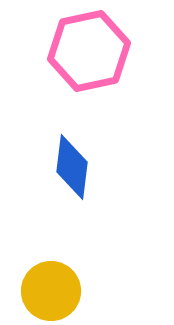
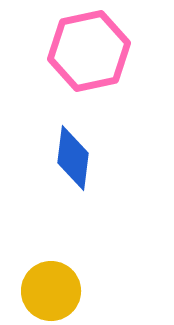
blue diamond: moved 1 px right, 9 px up
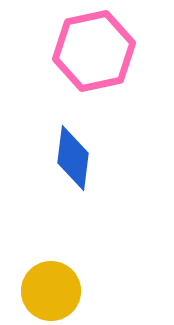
pink hexagon: moved 5 px right
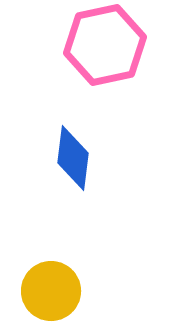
pink hexagon: moved 11 px right, 6 px up
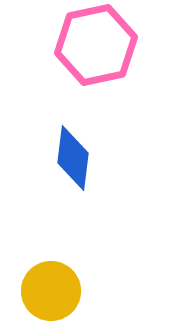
pink hexagon: moved 9 px left
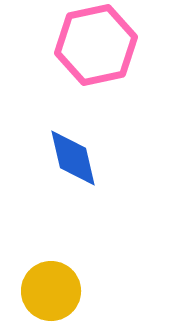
blue diamond: rotated 20 degrees counterclockwise
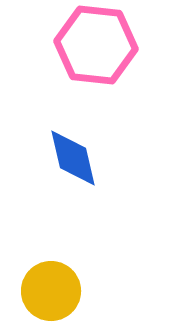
pink hexagon: rotated 18 degrees clockwise
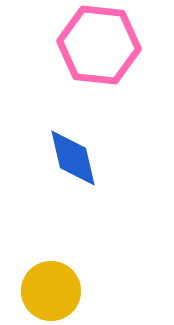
pink hexagon: moved 3 px right
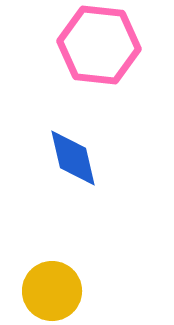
yellow circle: moved 1 px right
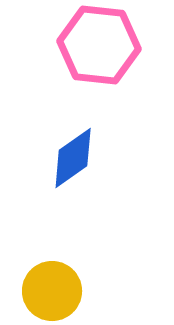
blue diamond: rotated 68 degrees clockwise
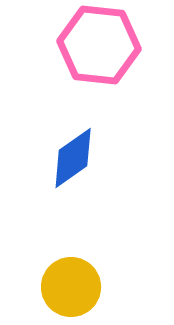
yellow circle: moved 19 px right, 4 px up
